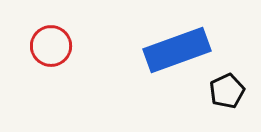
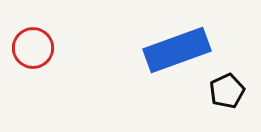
red circle: moved 18 px left, 2 px down
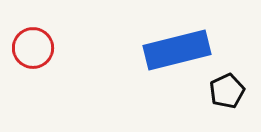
blue rectangle: rotated 6 degrees clockwise
